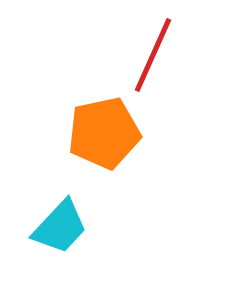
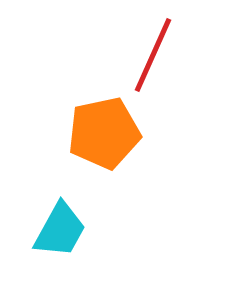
cyan trapezoid: moved 3 px down; rotated 14 degrees counterclockwise
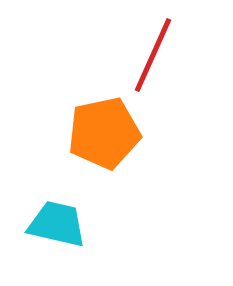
cyan trapezoid: moved 3 px left, 6 px up; rotated 106 degrees counterclockwise
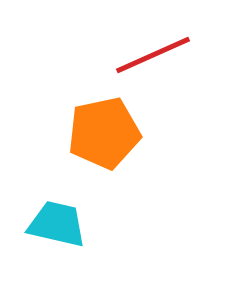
red line: rotated 42 degrees clockwise
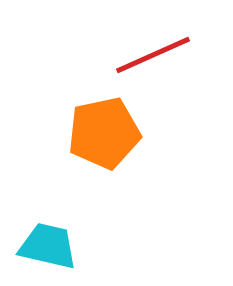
cyan trapezoid: moved 9 px left, 22 px down
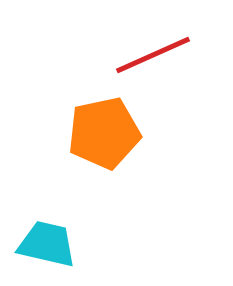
cyan trapezoid: moved 1 px left, 2 px up
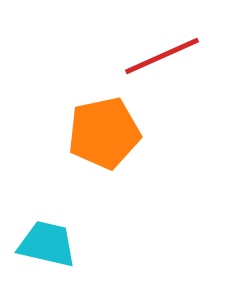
red line: moved 9 px right, 1 px down
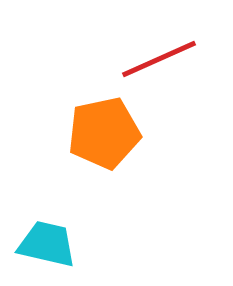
red line: moved 3 px left, 3 px down
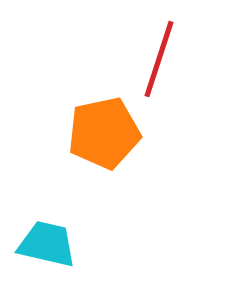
red line: rotated 48 degrees counterclockwise
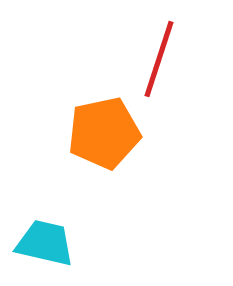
cyan trapezoid: moved 2 px left, 1 px up
